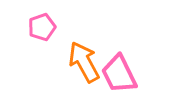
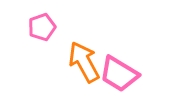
pink trapezoid: rotated 33 degrees counterclockwise
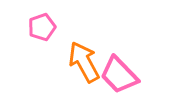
pink trapezoid: moved 1 px down; rotated 15 degrees clockwise
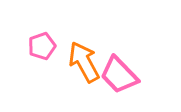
pink pentagon: moved 19 px down
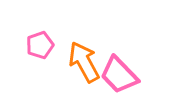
pink pentagon: moved 2 px left, 1 px up
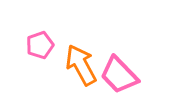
orange arrow: moved 3 px left, 3 px down
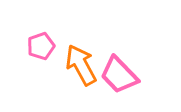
pink pentagon: moved 1 px right, 1 px down
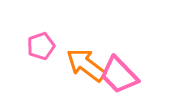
orange arrow: moved 5 px right; rotated 24 degrees counterclockwise
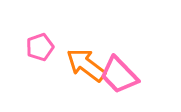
pink pentagon: moved 1 px left, 1 px down
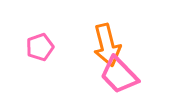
orange arrow: moved 21 px right, 20 px up; rotated 141 degrees counterclockwise
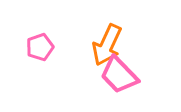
orange arrow: rotated 39 degrees clockwise
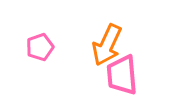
pink trapezoid: moved 3 px right; rotated 39 degrees clockwise
